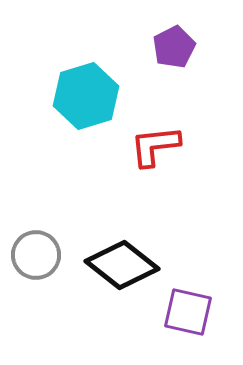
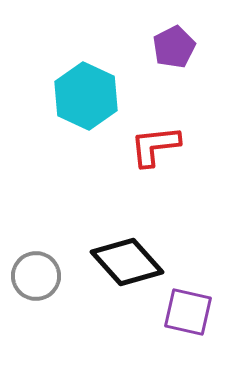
cyan hexagon: rotated 18 degrees counterclockwise
gray circle: moved 21 px down
black diamond: moved 5 px right, 3 px up; rotated 10 degrees clockwise
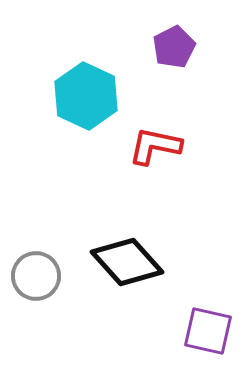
red L-shape: rotated 18 degrees clockwise
purple square: moved 20 px right, 19 px down
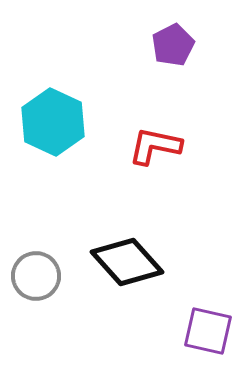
purple pentagon: moved 1 px left, 2 px up
cyan hexagon: moved 33 px left, 26 px down
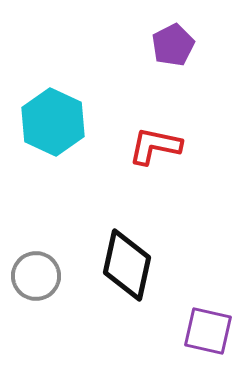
black diamond: moved 3 px down; rotated 54 degrees clockwise
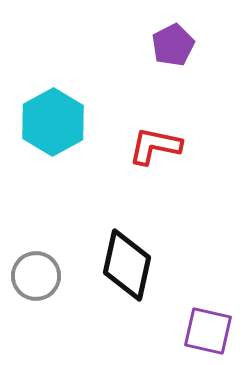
cyan hexagon: rotated 6 degrees clockwise
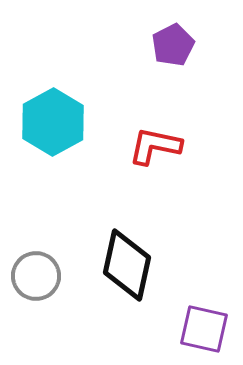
purple square: moved 4 px left, 2 px up
